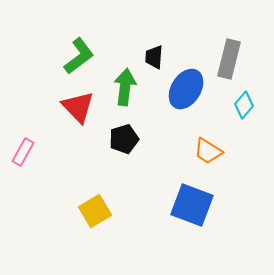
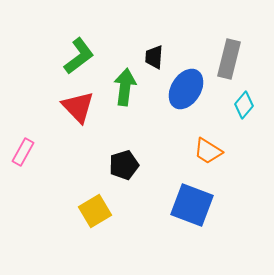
black pentagon: moved 26 px down
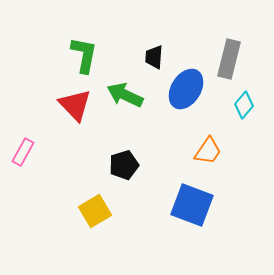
green L-shape: moved 5 px right, 1 px up; rotated 42 degrees counterclockwise
green arrow: moved 8 px down; rotated 72 degrees counterclockwise
red triangle: moved 3 px left, 2 px up
orange trapezoid: rotated 88 degrees counterclockwise
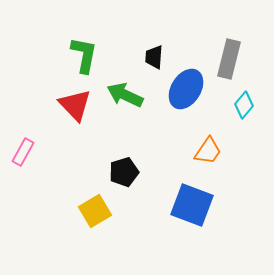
black pentagon: moved 7 px down
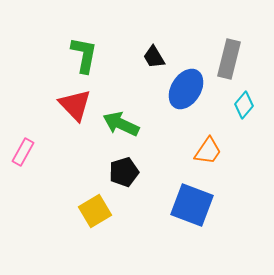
black trapezoid: rotated 35 degrees counterclockwise
green arrow: moved 4 px left, 29 px down
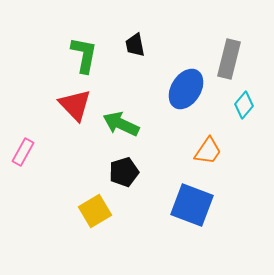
black trapezoid: moved 19 px left, 12 px up; rotated 20 degrees clockwise
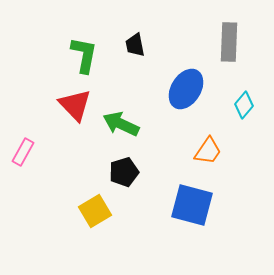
gray rectangle: moved 17 px up; rotated 12 degrees counterclockwise
blue square: rotated 6 degrees counterclockwise
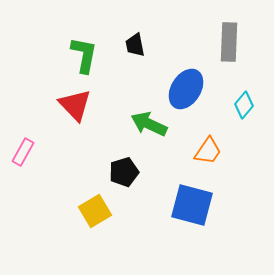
green arrow: moved 28 px right
